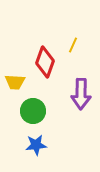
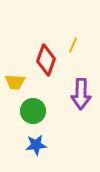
red diamond: moved 1 px right, 2 px up
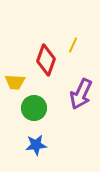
purple arrow: rotated 24 degrees clockwise
green circle: moved 1 px right, 3 px up
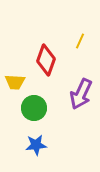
yellow line: moved 7 px right, 4 px up
